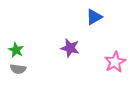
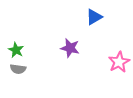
pink star: moved 4 px right
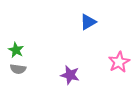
blue triangle: moved 6 px left, 5 px down
purple star: moved 27 px down
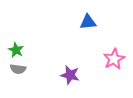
blue triangle: rotated 24 degrees clockwise
pink star: moved 5 px left, 3 px up
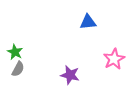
green star: moved 1 px left, 2 px down
gray semicircle: rotated 70 degrees counterclockwise
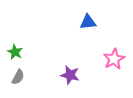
gray semicircle: moved 8 px down
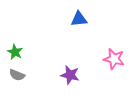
blue triangle: moved 9 px left, 3 px up
pink star: rotated 30 degrees counterclockwise
gray semicircle: moved 1 px left, 2 px up; rotated 84 degrees clockwise
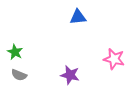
blue triangle: moved 1 px left, 2 px up
gray semicircle: moved 2 px right
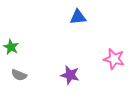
green star: moved 4 px left, 5 px up
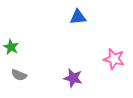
purple star: moved 3 px right, 3 px down
